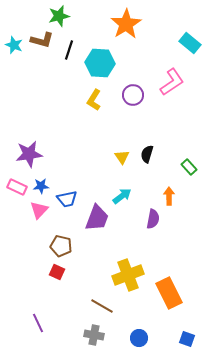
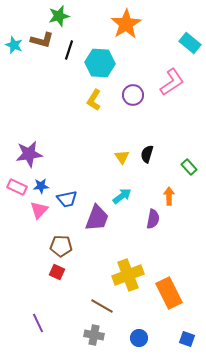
brown pentagon: rotated 10 degrees counterclockwise
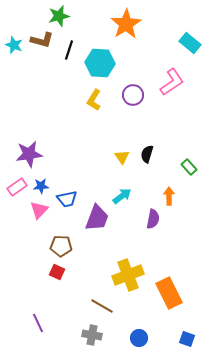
pink rectangle: rotated 60 degrees counterclockwise
gray cross: moved 2 px left
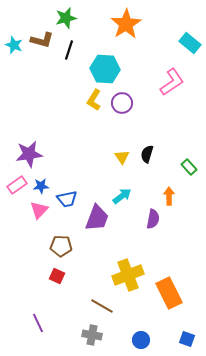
green star: moved 7 px right, 2 px down
cyan hexagon: moved 5 px right, 6 px down
purple circle: moved 11 px left, 8 px down
pink rectangle: moved 2 px up
red square: moved 4 px down
blue circle: moved 2 px right, 2 px down
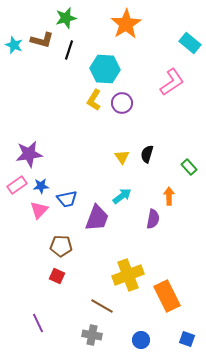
orange rectangle: moved 2 px left, 3 px down
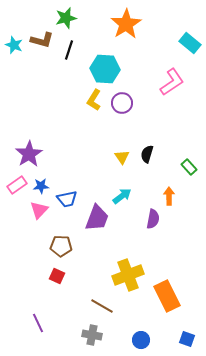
purple star: rotated 24 degrees counterclockwise
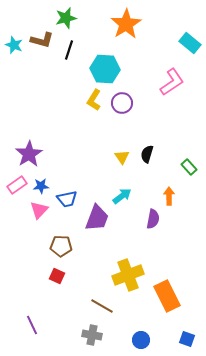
purple line: moved 6 px left, 2 px down
